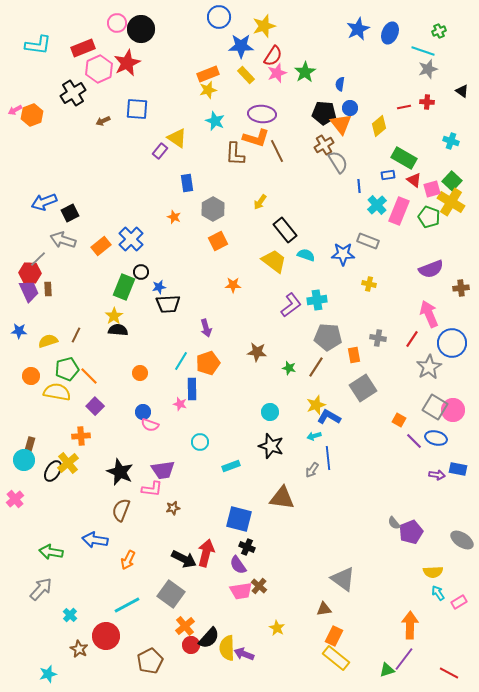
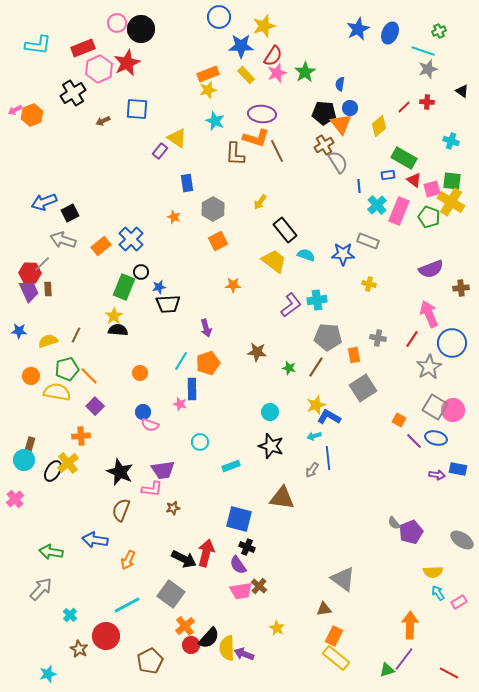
red line at (404, 107): rotated 32 degrees counterclockwise
green square at (452, 181): rotated 36 degrees counterclockwise
gray line at (38, 259): moved 4 px right, 5 px down
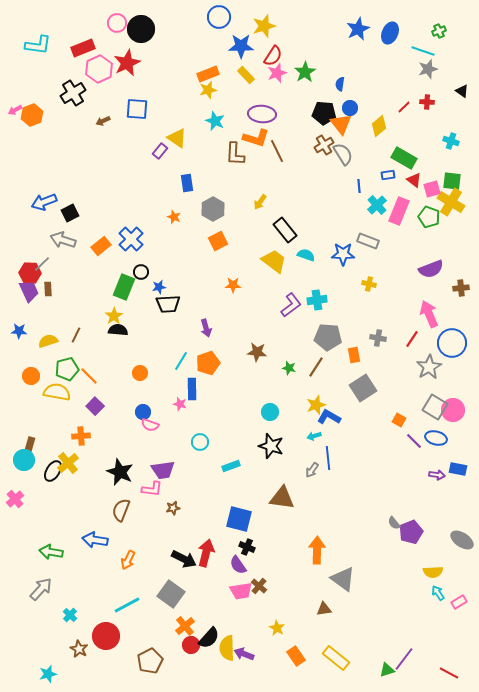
gray semicircle at (338, 162): moved 5 px right, 8 px up
orange arrow at (410, 625): moved 93 px left, 75 px up
orange rectangle at (334, 636): moved 38 px left, 20 px down; rotated 60 degrees counterclockwise
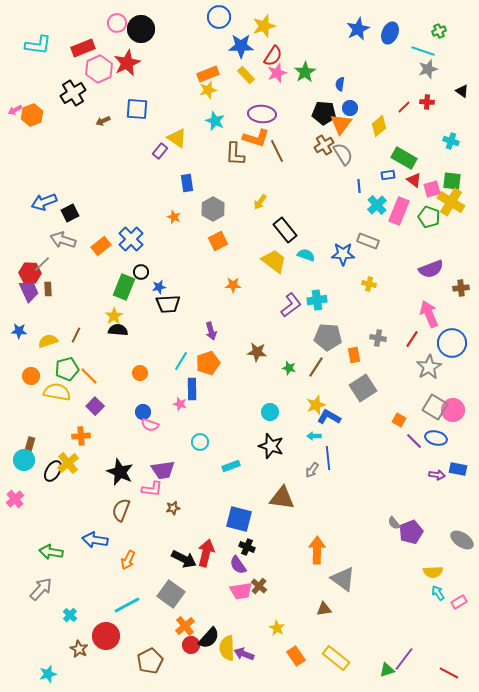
orange triangle at (341, 124): rotated 15 degrees clockwise
purple arrow at (206, 328): moved 5 px right, 3 px down
cyan arrow at (314, 436): rotated 16 degrees clockwise
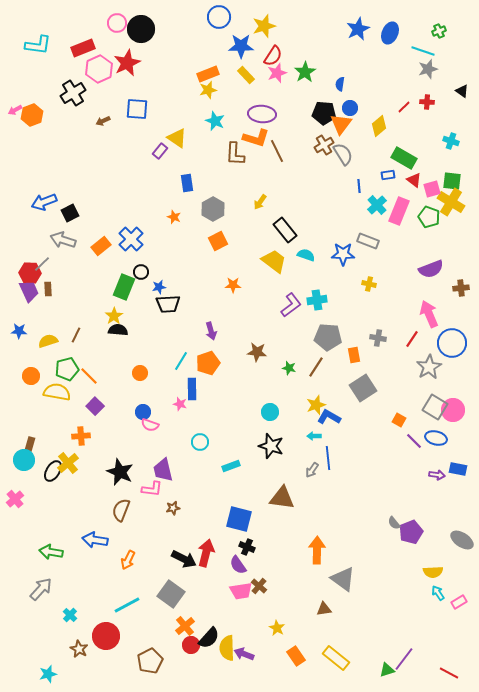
purple trapezoid at (163, 470): rotated 85 degrees clockwise
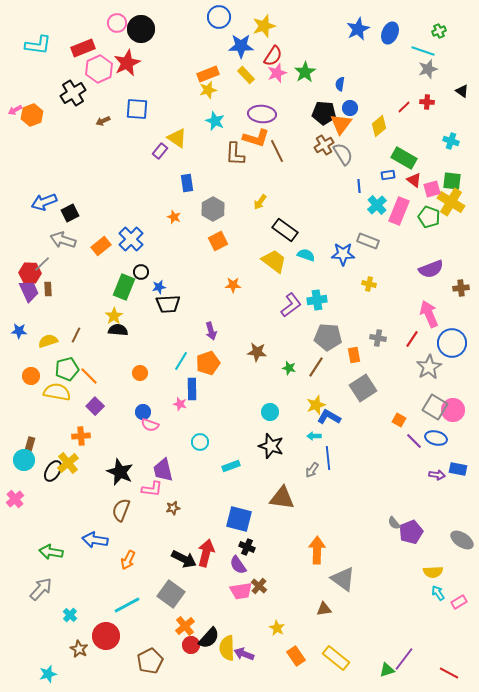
black rectangle at (285, 230): rotated 15 degrees counterclockwise
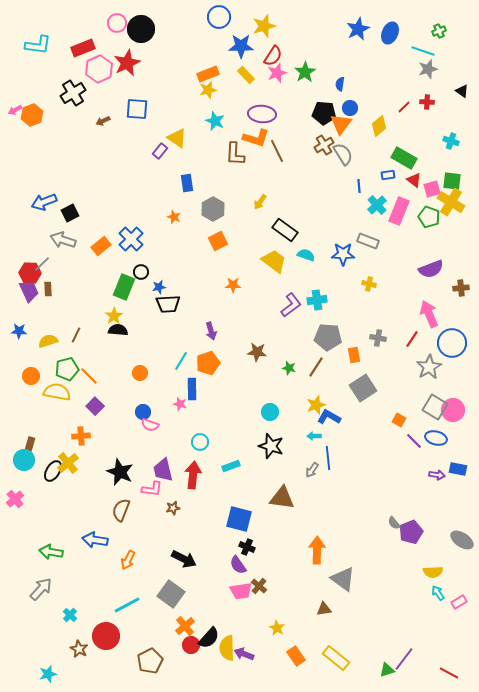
red arrow at (206, 553): moved 13 px left, 78 px up; rotated 8 degrees counterclockwise
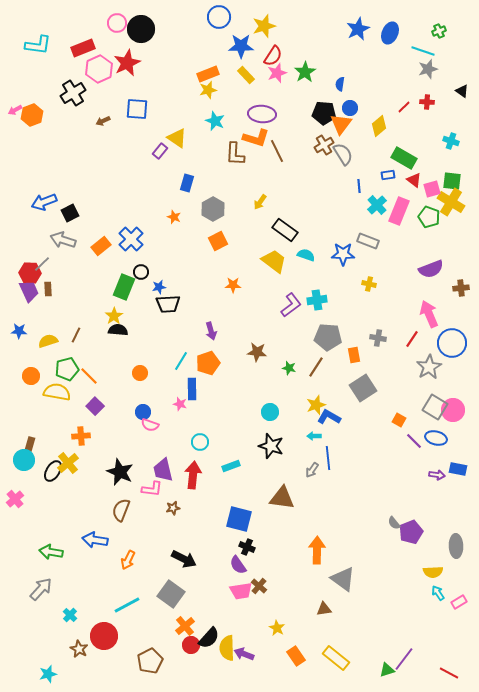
blue rectangle at (187, 183): rotated 24 degrees clockwise
gray ellipse at (462, 540): moved 6 px left, 6 px down; rotated 55 degrees clockwise
red circle at (106, 636): moved 2 px left
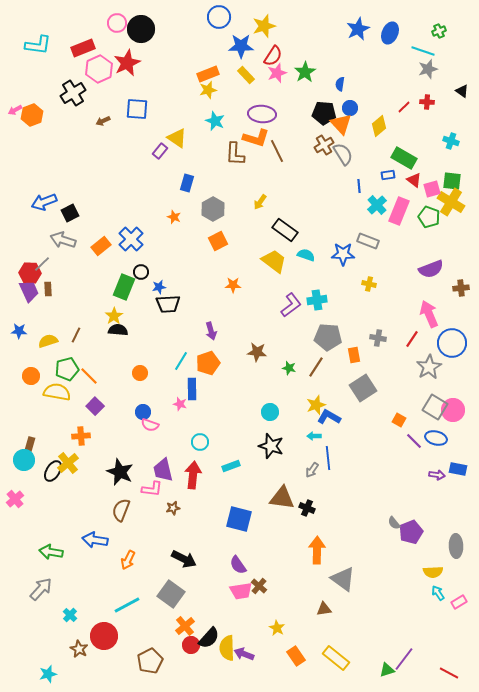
orange triangle at (341, 124): rotated 20 degrees counterclockwise
black cross at (247, 547): moved 60 px right, 39 px up
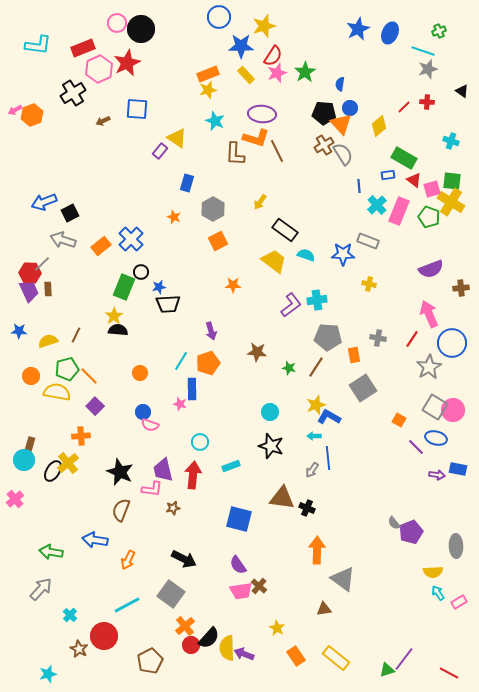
purple line at (414, 441): moved 2 px right, 6 px down
